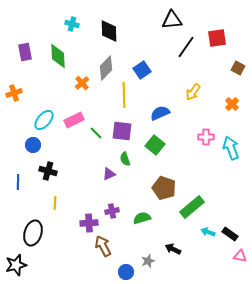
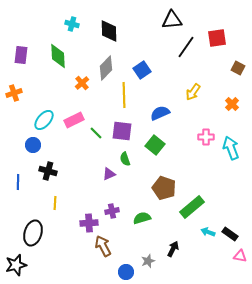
purple rectangle at (25, 52): moved 4 px left, 3 px down; rotated 18 degrees clockwise
black arrow at (173, 249): rotated 91 degrees clockwise
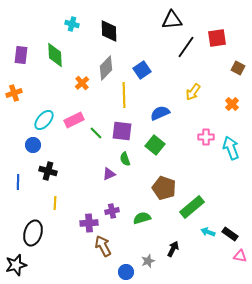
green diamond at (58, 56): moved 3 px left, 1 px up
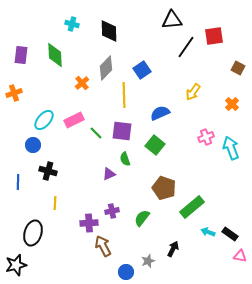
red square at (217, 38): moved 3 px left, 2 px up
pink cross at (206, 137): rotated 21 degrees counterclockwise
green semicircle at (142, 218): rotated 36 degrees counterclockwise
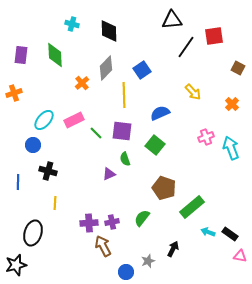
yellow arrow at (193, 92): rotated 78 degrees counterclockwise
purple cross at (112, 211): moved 11 px down
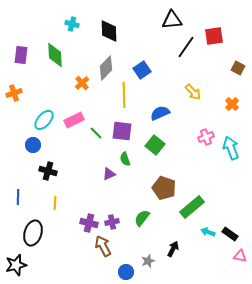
blue line at (18, 182): moved 15 px down
purple cross at (89, 223): rotated 18 degrees clockwise
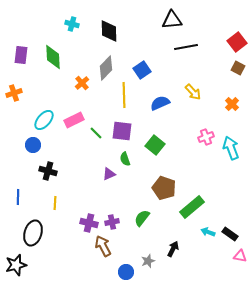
red square at (214, 36): moved 23 px right, 6 px down; rotated 30 degrees counterclockwise
black line at (186, 47): rotated 45 degrees clockwise
green diamond at (55, 55): moved 2 px left, 2 px down
blue semicircle at (160, 113): moved 10 px up
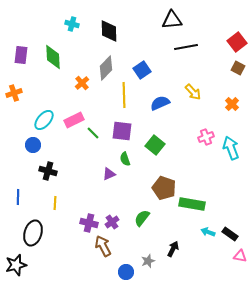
green line at (96, 133): moved 3 px left
green rectangle at (192, 207): moved 3 px up; rotated 50 degrees clockwise
purple cross at (112, 222): rotated 24 degrees counterclockwise
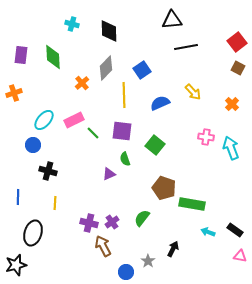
pink cross at (206, 137): rotated 28 degrees clockwise
black rectangle at (230, 234): moved 5 px right, 4 px up
gray star at (148, 261): rotated 16 degrees counterclockwise
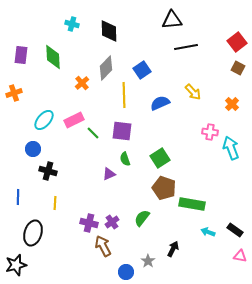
pink cross at (206, 137): moved 4 px right, 5 px up
blue circle at (33, 145): moved 4 px down
green square at (155, 145): moved 5 px right, 13 px down; rotated 18 degrees clockwise
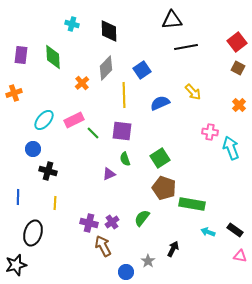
orange cross at (232, 104): moved 7 px right, 1 px down
